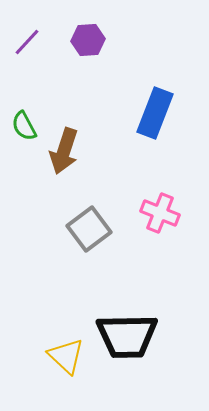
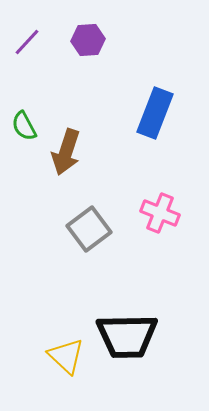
brown arrow: moved 2 px right, 1 px down
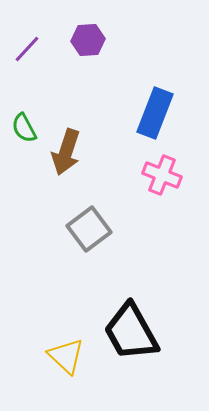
purple line: moved 7 px down
green semicircle: moved 2 px down
pink cross: moved 2 px right, 38 px up
black trapezoid: moved 4 px right, 4 px up; rotated 62 degrees clockwise
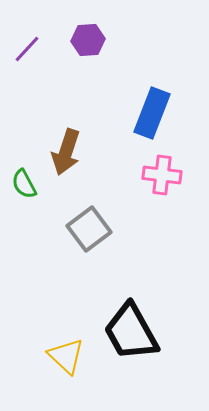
blue rectangle: moved 3 px left
green semicircle: moved 56 px down
pink cross: rotated 15 degrees counterclockwise
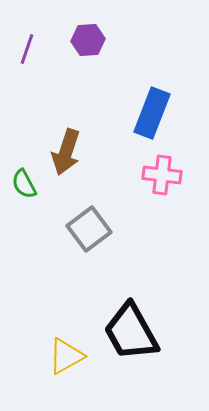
purple line: rotated 24 degrees counterclockwise
yellow triangle: rotated 48 degrees clockwise
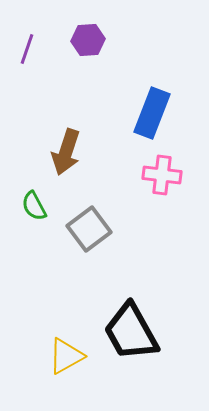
green semicircle: moved 10 px right, 22 px down
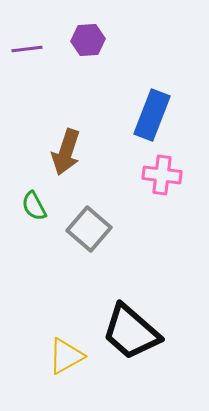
purple line: rotated 64 degrees clockwise
blue rectangle: moved 2 px down
gray square: rotated 12 degrees counterclockwise
black trapezoid: rotated 20 degrees counterclockwise
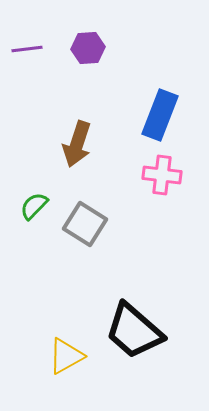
purple hexagon: moved 8 px down
blue rectangle: moved 8 px right
brown arrow: moved 11 px right, 8 px up
green semicircle: rotated 72 degrees clockwise
gray square: moved 4 px left, 5 px up; rotated 9 degrees counterclockwise
black trapezoid: moved 3 px right, 1 px up
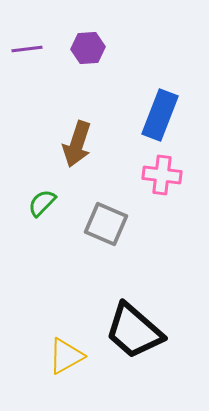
green semicircle: moved 8 px right, 3 px up
gray square: moved 21 px right; rotated 9 degrees counterclockwise
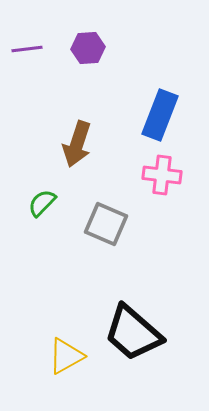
black trapezoid: moved 1 px left, 2 px down
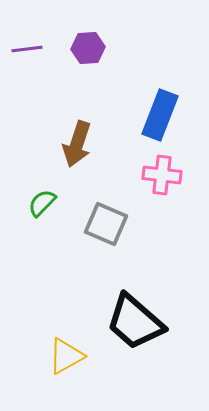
black trapezoid: moved 2 px right, 11 px up
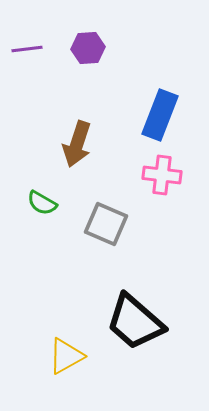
green semicircle: rotated 104 degrees counterclockwise
